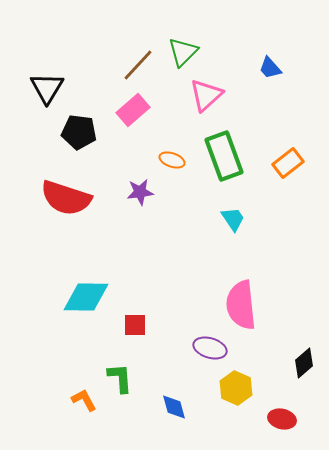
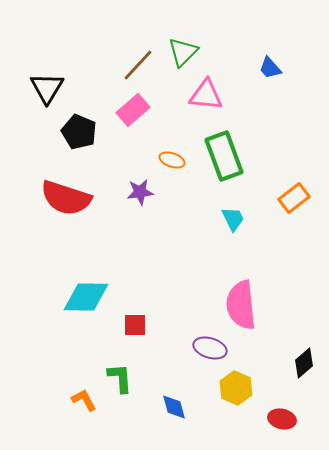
pink triangle: rotated 48 degrees clockwise
black pentagon: rotated 16 degrees clockwise
orange rectangle: moved 6 px right, 35 px down
cyan trapezoid: rotated 8 degrees clockwise
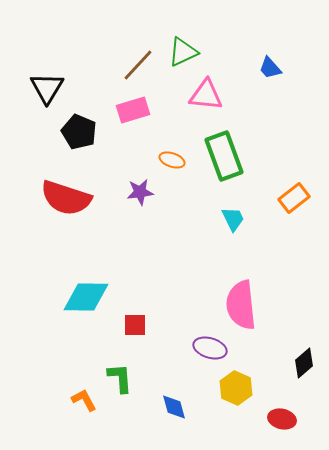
green triangle: rotated 20 degrees clockwise
pink rectangle: rotated 24 degrees clockwise
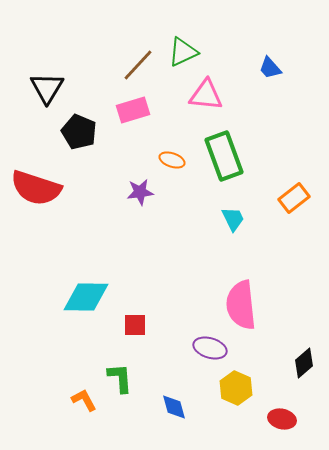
red semicircle: moved 30 px left, 10 px up
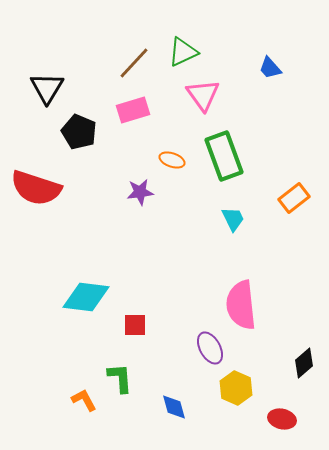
brown line: moved 4 px left, 2 px up
pink triangle: moved 3 px left; rotated 48 degrees clockwise
cyan diamond: rotated 6 degrees clockwise
purple ellipse: rotated 44 degrees clockwise
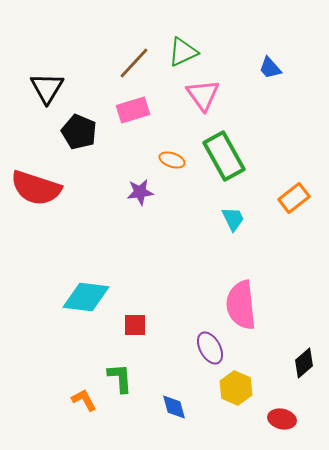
green rectangle: rotated 9 degrees counterclockwise
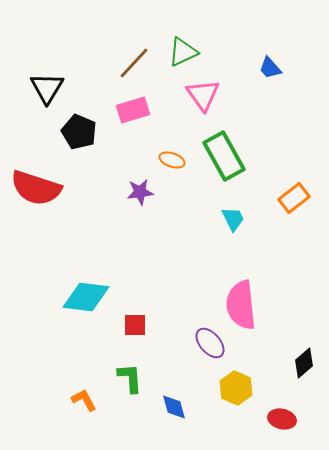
purple ellipse: moved 5 px up; rotated 12 degrees counterclockwise
green L-shape: moved 10 px right
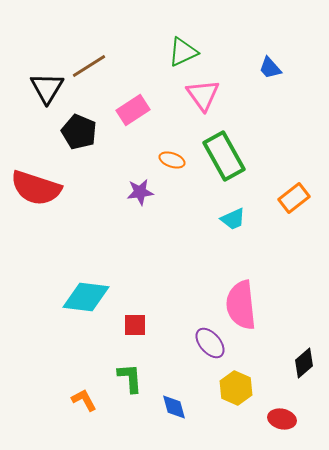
brown line: moved 45 px left, 3 px down; rotated 15 degrees clockwise
pink rectangle: rotated 16 degrees counterclockwise
cyan trapezoid: rotated 92 degrees clockwise
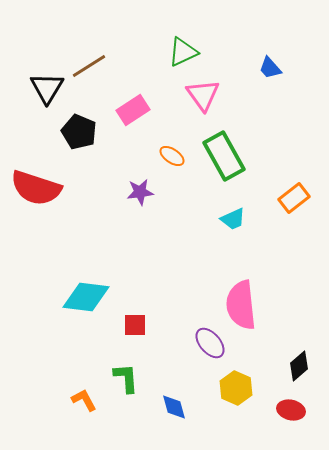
orange ellipse: moved 4 px up; rotated 15 degrees clockwise
black diamond: moved 5 px left, 3 px down
green L-shape: moved 4 px left
red ellipse: moved 9 px right, 9 px up
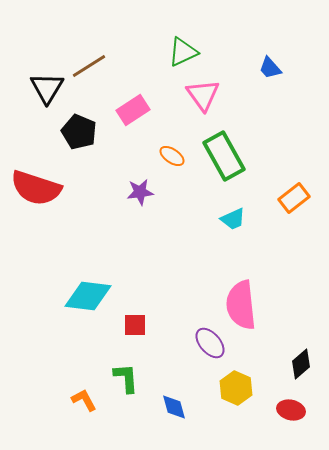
cyan diamond: moved 2 px right, 1 px up
black diamond: moved 2 px right, 2 px up
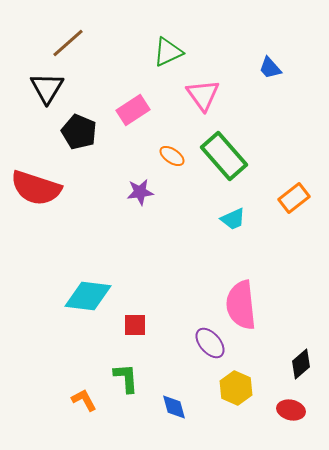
green triangle: moved 15 px left
brown line: moved 21 px left, 23 px up; rotated 9 degrees counterclockwise
green rectangle: rotated 12 degrees counterclockwise
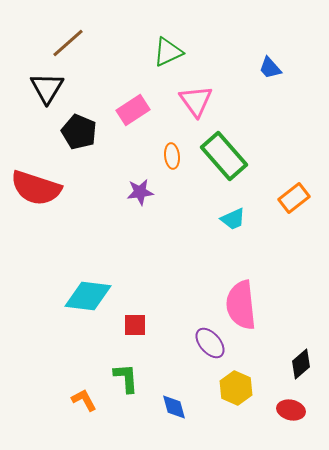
pink triangle: moved 7 px left, 6 px down
orange ellipse: rotated 50 degrees clockwise
